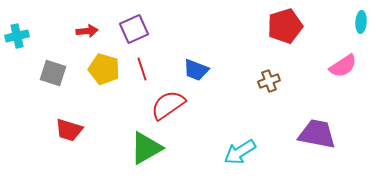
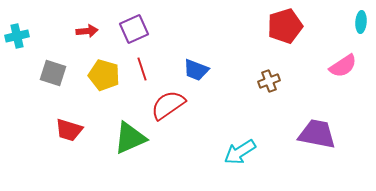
yellow pentagon: moved 6 px down
green triangle: moved 16 px left, 10 px up; rotated 6 degrees clockwise
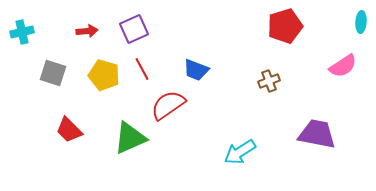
cyan cross: moved 5 px right, 4 px up
red line: rotated 10 degrees counterclockwise
red trapezoid: rotated 28 degrees clockwise
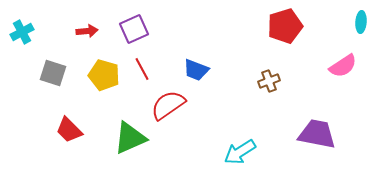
cyan cross: rotated 15 degrees counterclockwise
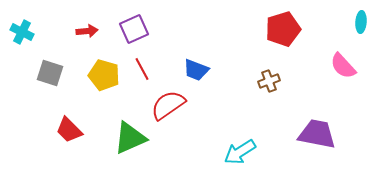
red pentagon: moved 2 px left, 3 px down
cyan cross: rotated 35 degrees counterclockwise
pink semicircle: rotated 80 degrees clockwise
gray square: moved 3 px left
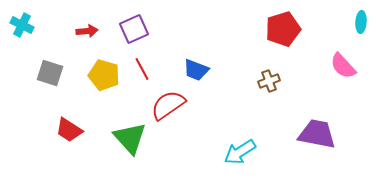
cyan cross: moved 7 px up
red trapezoid: rotated 12 degrees counterclockwise
green triangle: rotated 48 degrees counterclockwise
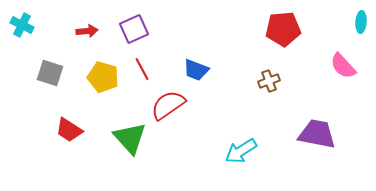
red pentagon: rotated 12 degrees clockwise
yellow pentagon: moved 1 px left, 2 px down
cyan arrow: moved 1 px right, 1 px up
